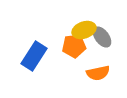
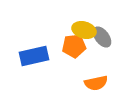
yellow ellipse: rotated 35 degrees clockwise
blue rectangle: rotated 44 degrees clockwise
orange semicircle: moved 2 px left, 10 px down
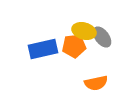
yellow ellipse: moved 1 px down
blue rectangle: moved 9 px right, 7 px up
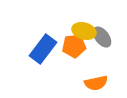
blue rectangle: rotated 40 degrees counterclockwise
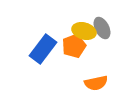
gray ellipse: moved 9 px up; rotated 10 degrees clockwise
orange pentagon: rotated 15 degrees counterclockwise
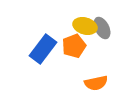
yellow ellipse: moved 1 px right, 5 px up
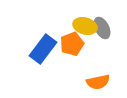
orange pentagon: moved 2 px left, 2 px up
orange semicircle: moved 2 px right, 1 px up
